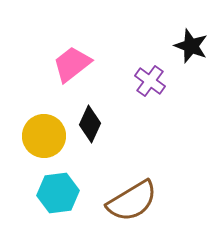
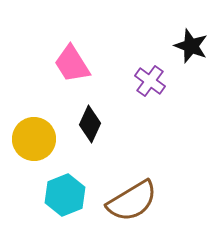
pink trapezoid: rotated 84 degrees counterclockwise
yellow circle: moved 10 px left, 3 px down
cyan hexagon: moved 7 px right, 2 px down; rotated 15 degrees counterclockwise
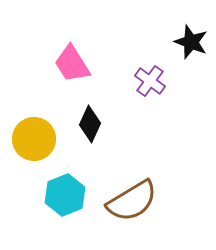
black star: moved 4 px up
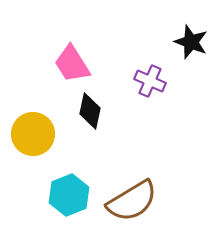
purple cross: rotated 12 degrees counterclockwise
black diamond: moved 13 px up; rotated 12 degrees counterclockwise
yellow circle: moved 1 px left, 5 px up
cyan hexagon: moved 4 px right
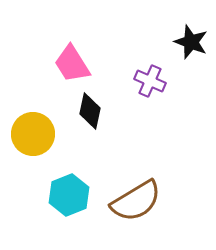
brown semicircle: moved 4 px right
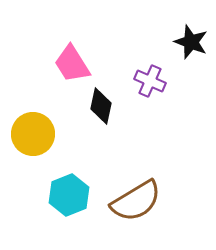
black diamond: moved 11 px right, 5 px up
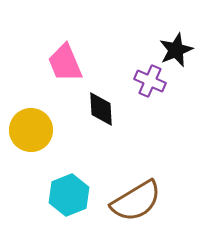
black star: moved 15 px left, 8 px down; rotated 28 degrees clockwise
pink trapezoid: moved 7 px left, 1 px up; rotated 9 degrees clockwise
black diamond: moved 3 px down; rotated 15 degrees counterclockwise
yellow circle: moved 2 px left, 4 px up
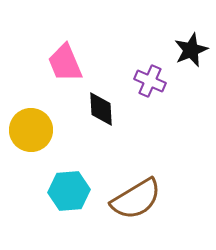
black star: moved 15 px right
cyan hexagon: moved 4 px up; rotated 18 degrees clockwise
brown semicircle: moved 2 px up
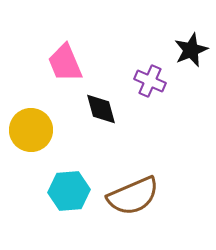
black diamond: rotated 12 degrees counterclockwise
brown semicircle: moved 3 px left, 3 px up; rotated 8 degrees clockwise
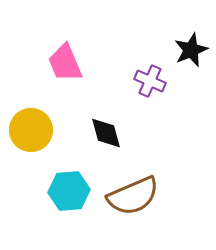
black diamond: moved 5 px right, 24 px down
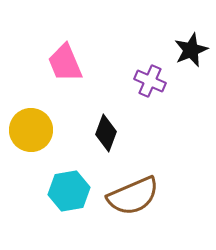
black diamond: rotated 36 degrees clockwise
cyan hexagon: rotated 6 degrees counterclockwise
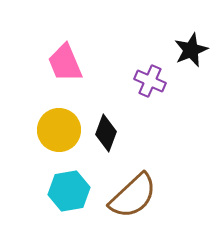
yellow circle: moved 28 px right
brown semicircle: rotated 20 degrees counterclockwise
